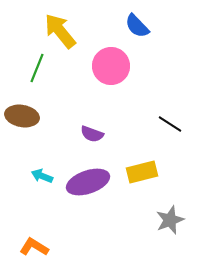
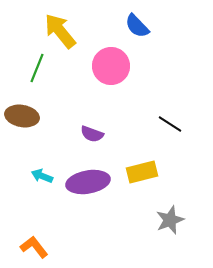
purple ellipse: rotated 9 degrees clockwise
orange L-shape: rotated 20 degrees clockwise
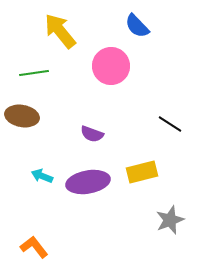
green line: moved 3 px left, 5 px down; rotated 60 degrees clockwise
